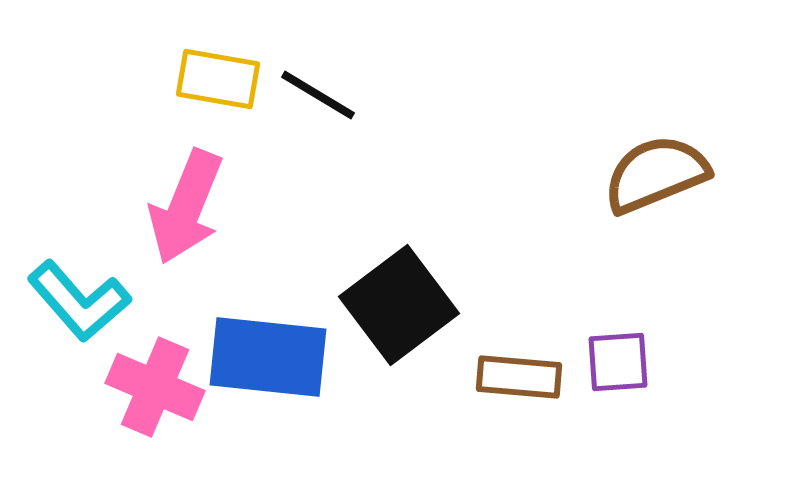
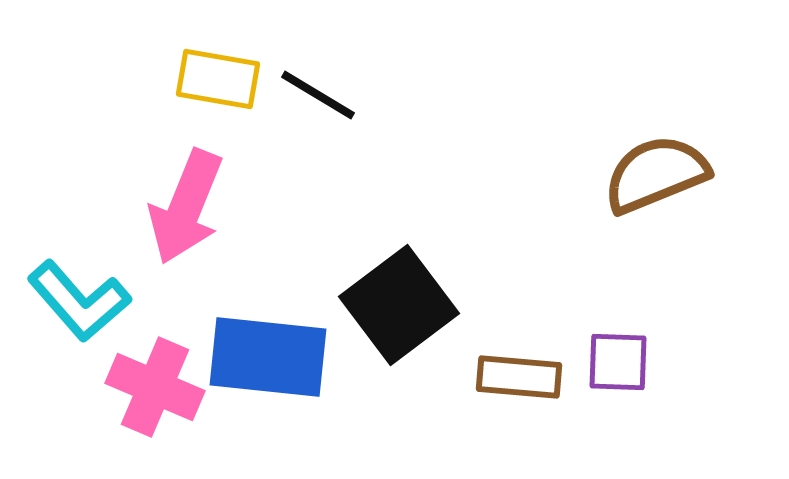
purple square: rotated 6 degrees clockwise
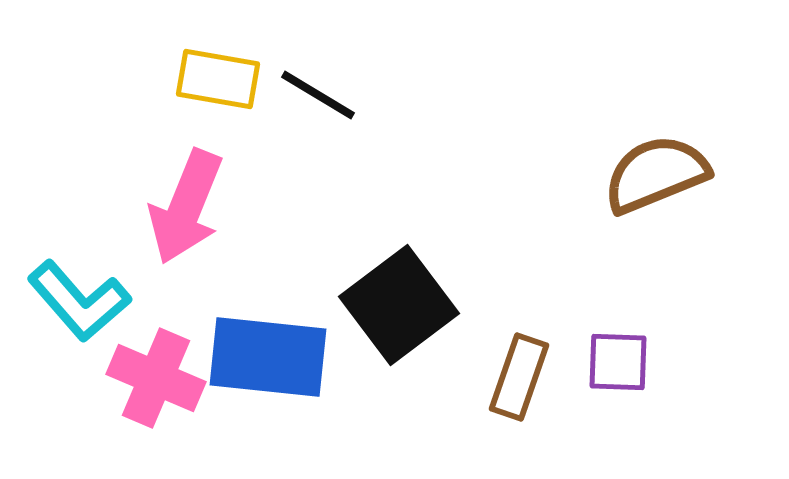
brown rectangle: rotated 76 degrees counterclockwise
pink cross: moved 1 px right, 9 px up
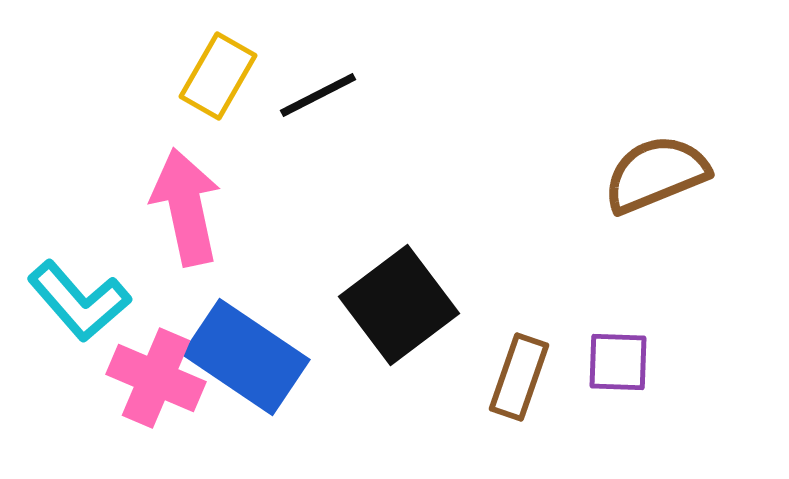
yellow rectangle: moved 3 px up; rotated 70 degrees counterclockwise
black line: rotated 58 degrees counterclockwise
pink arrow: rotated 146 degrees clockwise
blue rectangle: moved 22 px left; rotated 28 degrees clockwise
